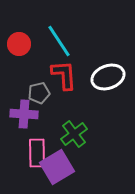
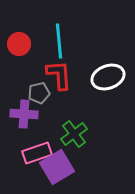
cyan line: rotated 28 degrees clockwise
red L-shape: moved 5 px left
pink rectangle: rotated 72 degrees clockwise
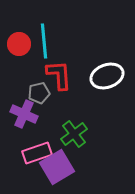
cyan line: moved 15 px left
white ellipse: moved 1 px left, 1 px up
purple cross: rotated 20 degrees clockwise
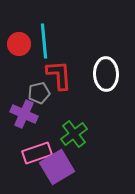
white ellipse: moved 1 px left, 2 px up; rotated 72 degrees counterclockwise
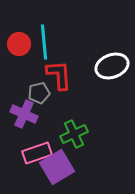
cyan line: moved 1 px down
white ellipse: moved 6 px right, 8 px up; rotated 72 degrees clockwise
green cross: rotated 12 degrees clockwise
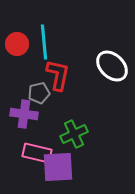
red circle: moved 2 px left
white ellipse: rotated 64 degrees clockwise
red L-shape: moved 1 px left; rotated 16 degrees clockwise
purple cross: rotated 16 degrees counterclockwise
pink rectangle: rotated 32 degrees clockwise
purple square: moved 1 px right; rotated 28 degrees clockwise
